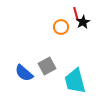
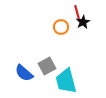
red line: moved 1 px right, 2 px up
cyan trapezoid: moved 9 px left
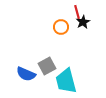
blue semicircle: moved 2 px right, 1 px down; rotated 18 degrees counterclockwise
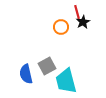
blue semicircle: rotated 54 degrees clockwise
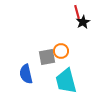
orange circle: moved 24 px down
gray square: moved 9 px up; rotated 18 degrees clockwise
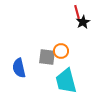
gray square: rotated 18 degrees clockwise
blue semicircle: moved 7 px left, 6 px up
